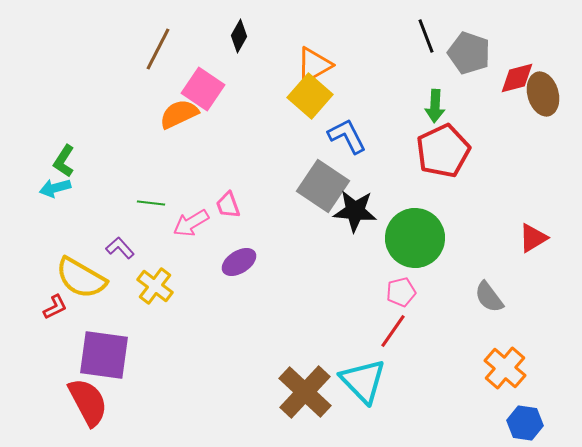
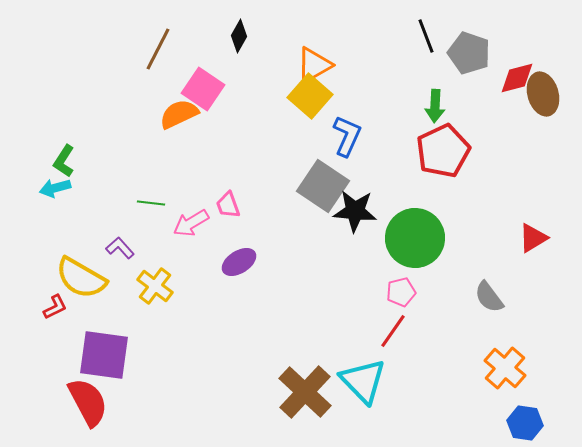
blue L-shape: rotated 51 degrees clockwise
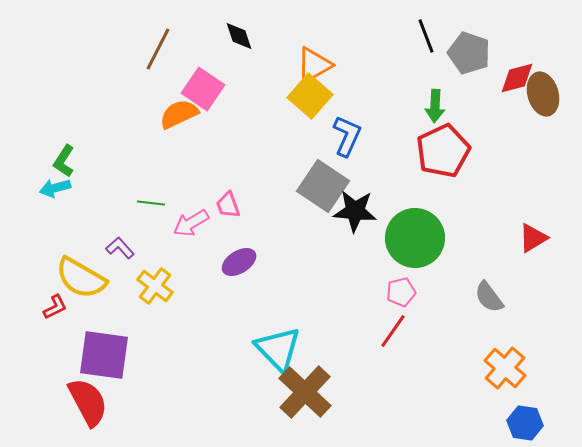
black diamond: rotated 48 degrees counterclockwise
cyan triangle: moved 85 px left, 32 px up
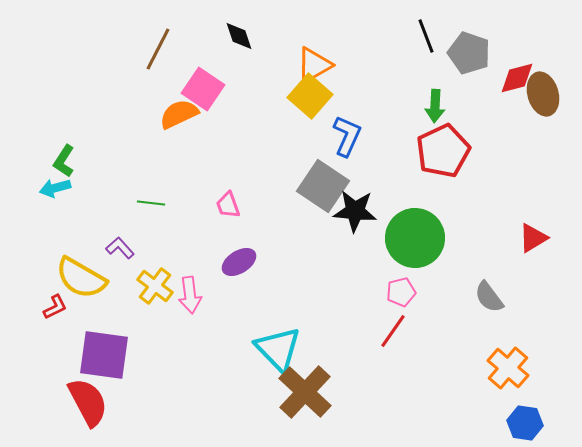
pink arrow: moved 1 px left, 72 px down; rotated 66 degrees counterclockwise
orange cross: moved 3 px right
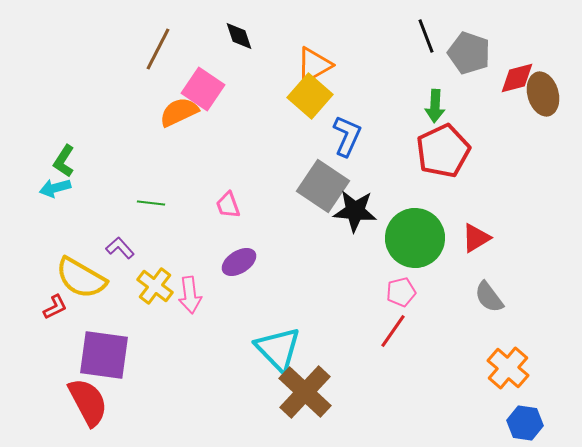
orange semicircle: moved 2 px up
red triangle: moved 57 px left
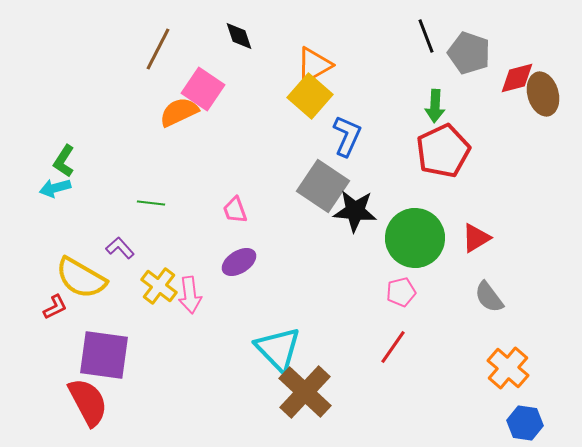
pink trapezoid: moved 7 px right, 5 px down
yellow cross: moved 4 px right
red line: moved 16 px down
